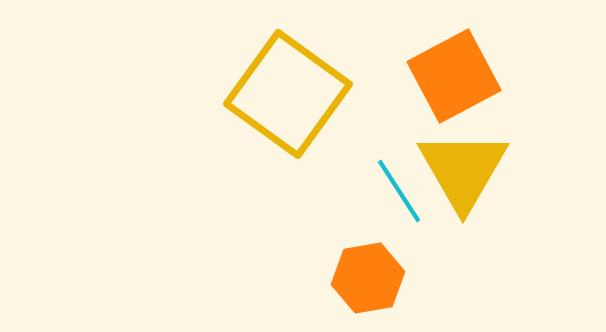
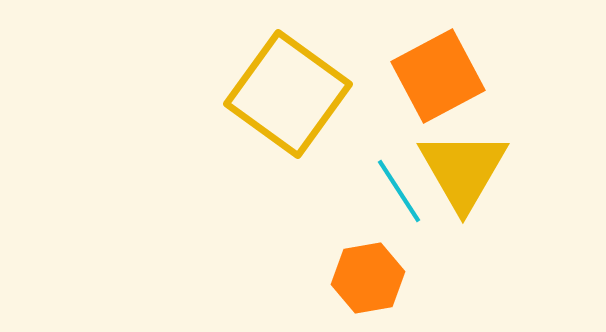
orange square: moved 16 px left
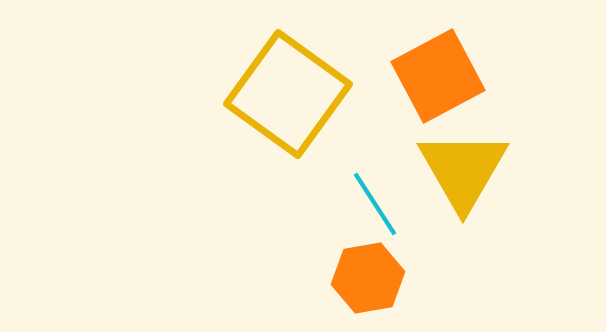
cyan line: moved 24 px left, 13 px down
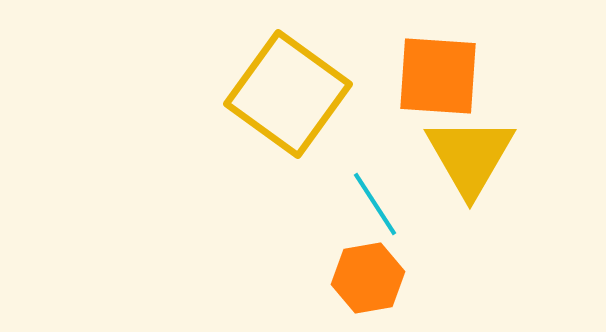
orange square: rotated 32 degrees clockwise
yellow triangle: moved 7 px right, 14 px up
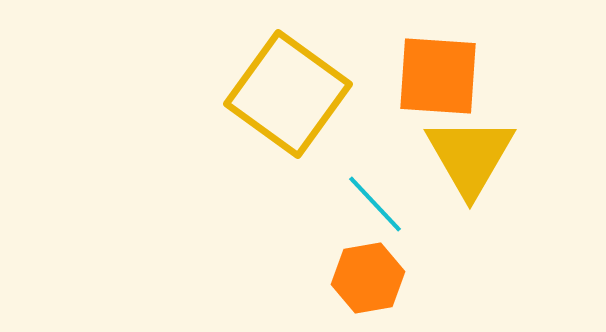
cyan line: rotated 10 degrees counterclockwise
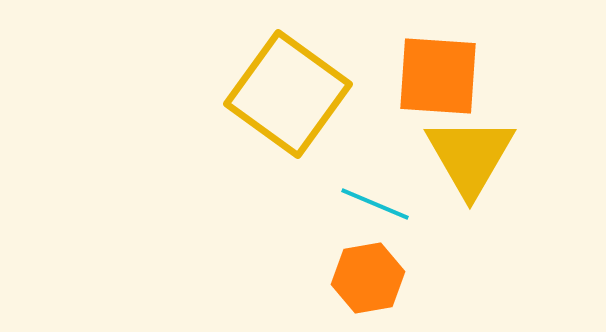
cyan line: rotated 24 degrees counterclockwise
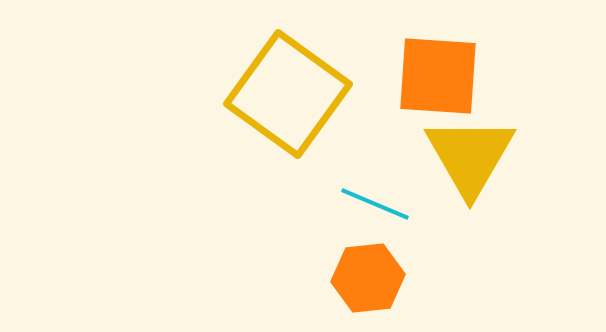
orange hexagon: rotated 4 degrees clockwise
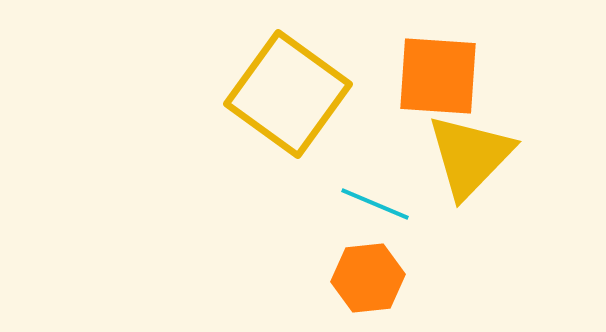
yellow triangle: rotated 14 degrees clockwise
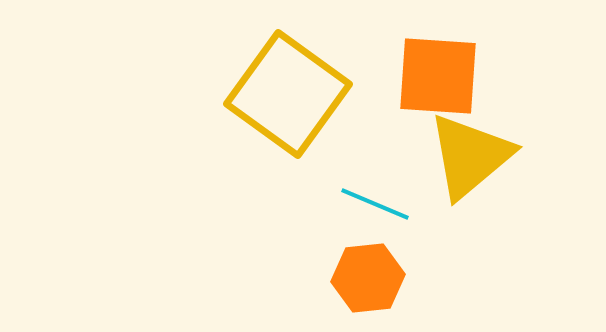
yellow triangle: rotated 6 degrees clockwise
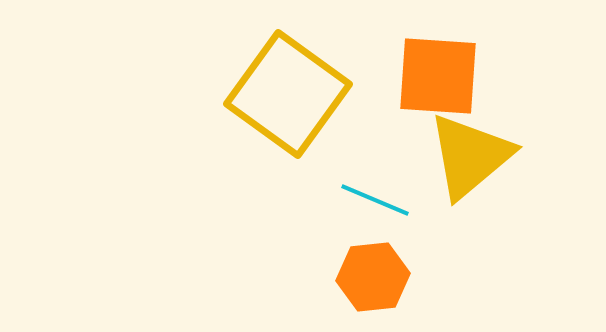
cyan line: moved 4 px up
orange hexagon: moved 5 px right, 1 px up
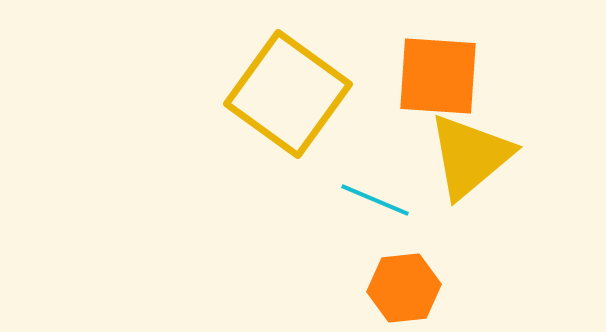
orange hexagon: moved 31 px right, 11 px down
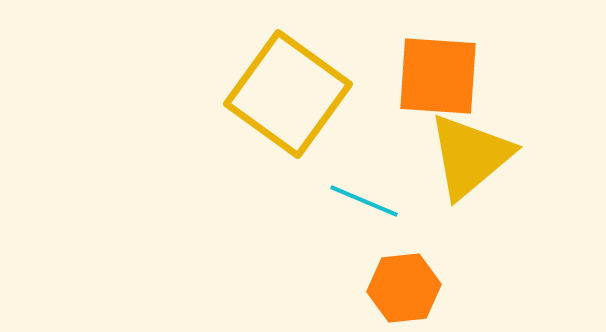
cyan line: moved 11 px left, 1 px down
